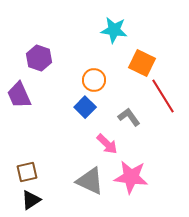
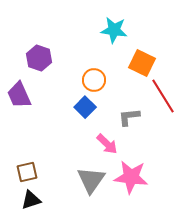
gray L-shape: rotated 60 degrees counterclockwise
gray triangle: moved 1 px right, 1 px up; rotated 40 degrees clockwise
black triangle: rotated 15 degrees clockwise
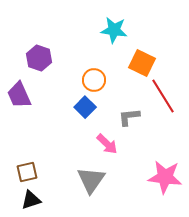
pink star: moved 34 px right
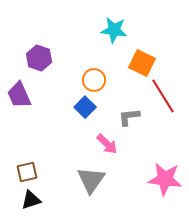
pink star: moved 2 px down
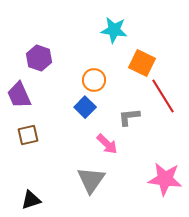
brown square: moved 1 px right, 37 px up
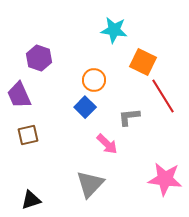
orange square: moved 1 px right, 1 px up
gray triangle: moved 1 px left, 4 px down; rotated 8 degrees clockwise
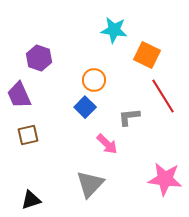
orange square: moved 4 px right, 7 px up
